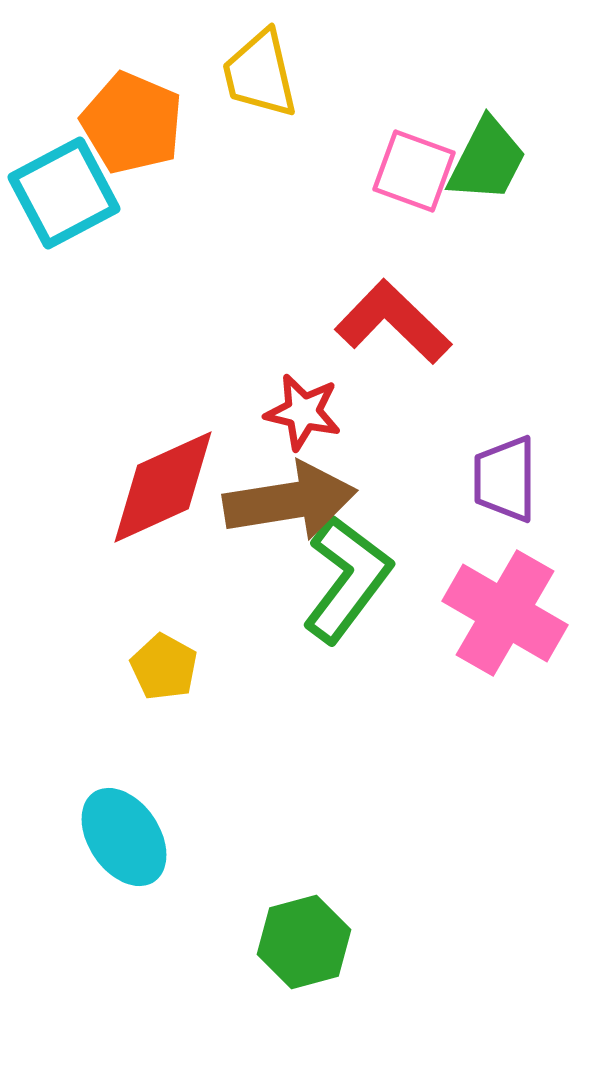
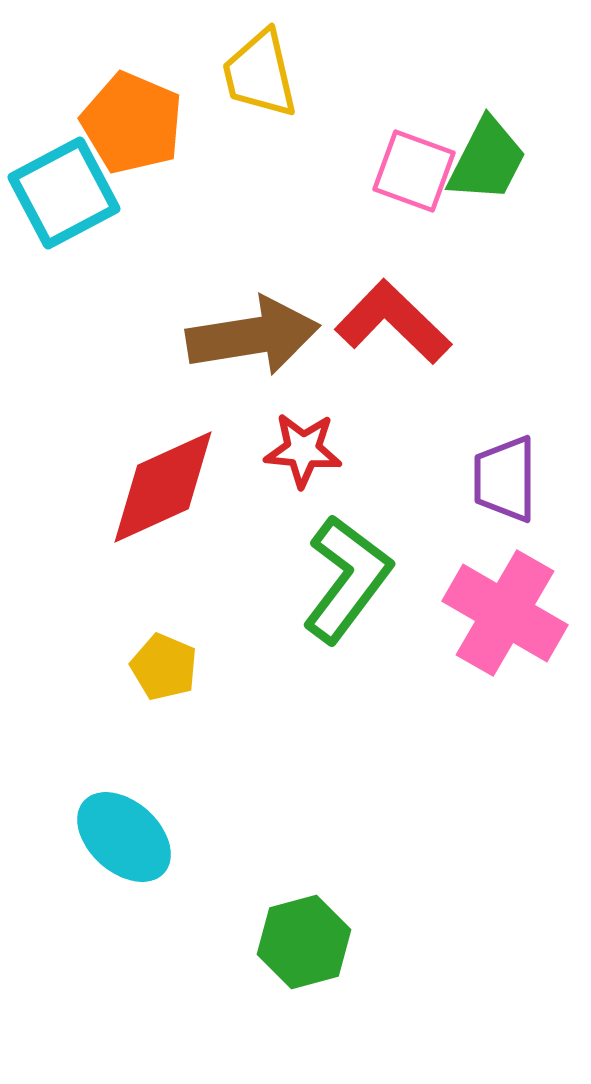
red star: moved 38 px down; rotated 8 degrees counterclockwise
brown arrow: moved 37 px left, 165 px up
yellow pentagon: rotated 6 degrees counterclockwise
cyan ellipse: rotated 14 degrees counterclockwise
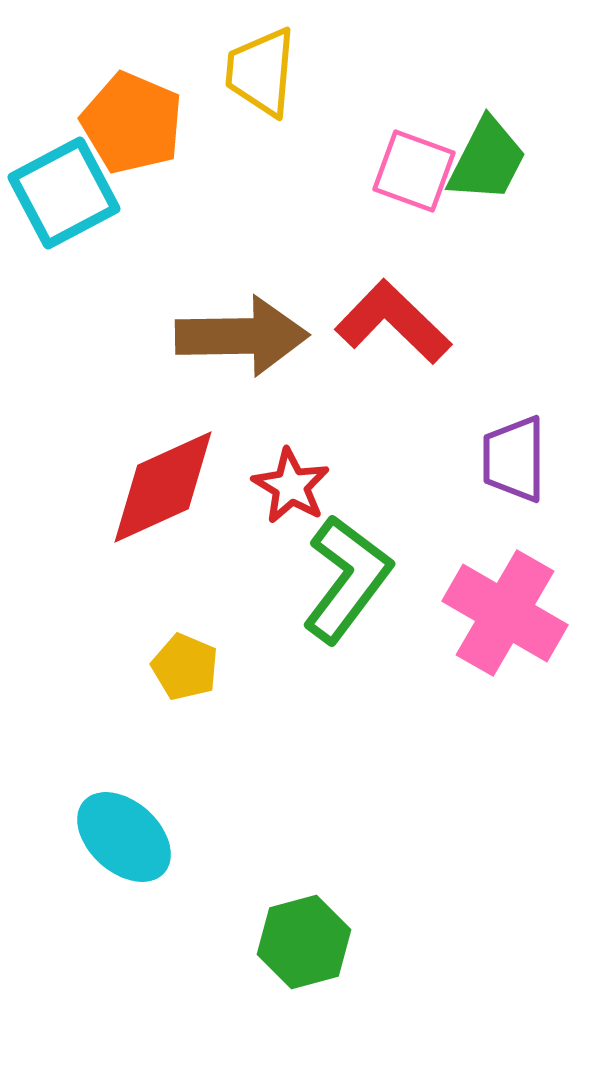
yellow trapezoid: moved 1 px right, 2 px up; rotated 18 degrees clockwise
brown arrow: moved 11 px left; rotated 8 degrees clockwise
red star: moved 12 px left, 36 px down; rotated 26 degrees clockwise
purple trapezoid: moved 9 px right, 20 px up
yellow pentagon: moved 21 px right
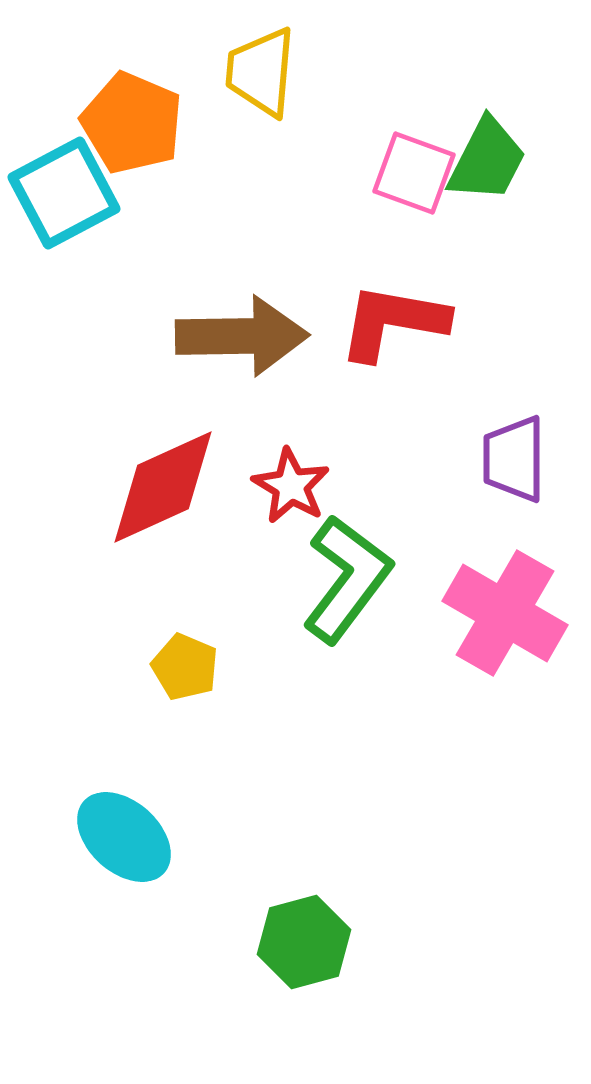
pink square: moved 2 px down
red L-shape: rotated 34 degrees counterclockwise
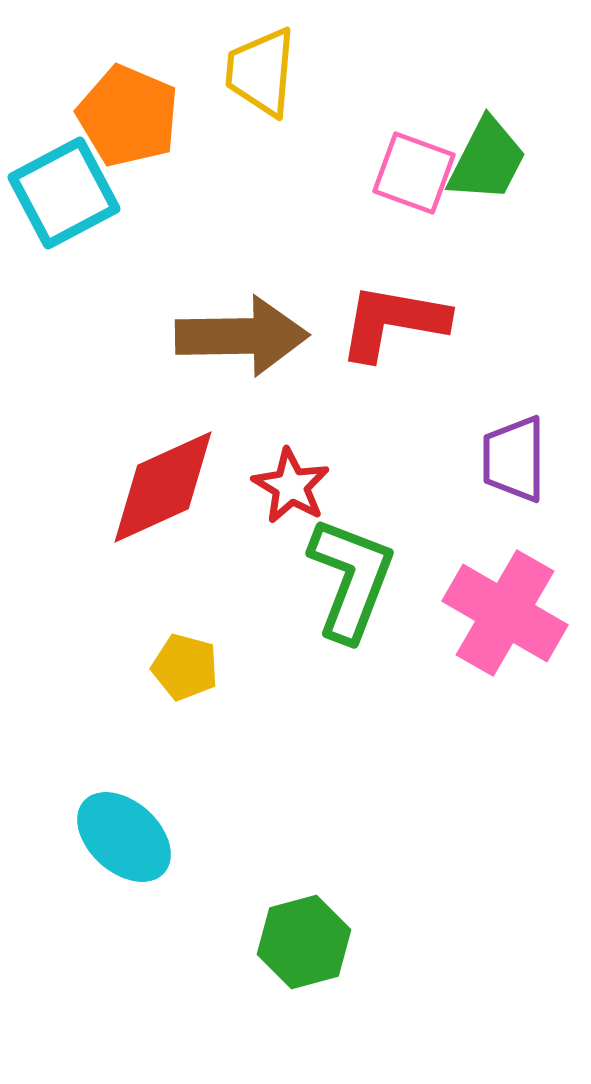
orange pentagon: moved 4 px left, 7 px up
green L-shape: moved 4 px right; rotated 16 degrees counterclockwise
yellow pentagon: rotated 8 degrees counterclockwise
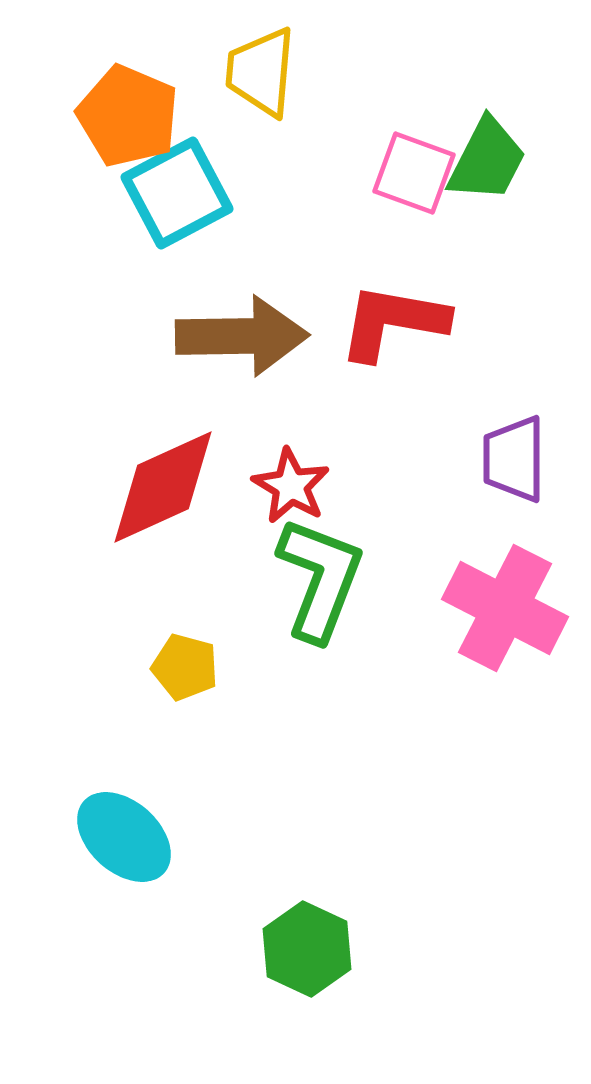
cyan square: moved 113 px right
green L-shape: moved 31 px left
pink cross: moved 5 px up; rotated 3 degrees counterclockwise
green hexagon: moved 3 px right, 7 px down; rotated 20 degrees counterclockwise
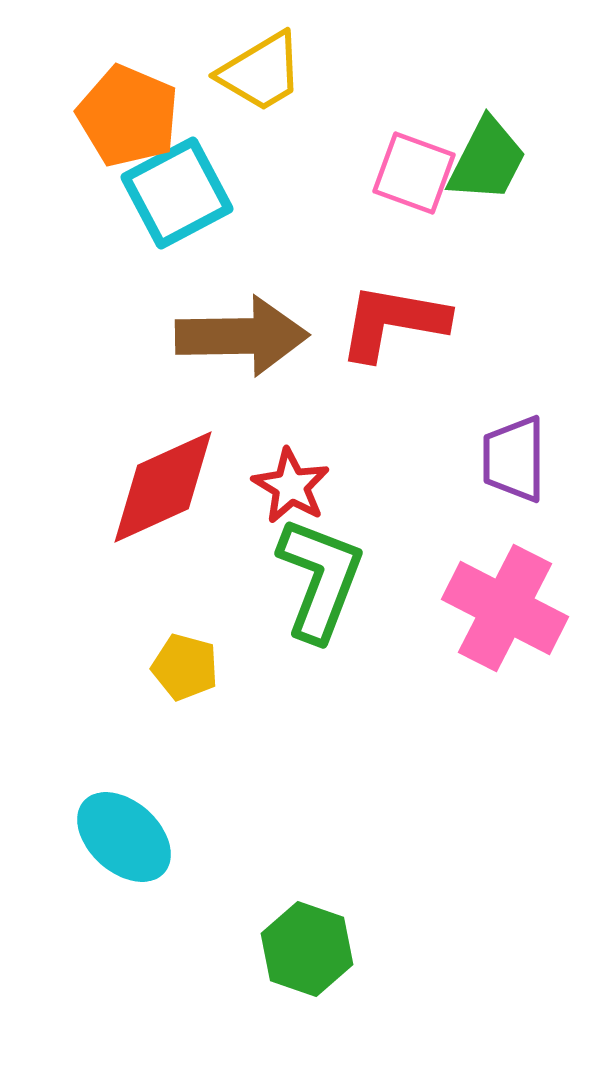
yellow trapezoid: rotated 126 degrees counterclockwise
green hexagon: rotated 6 degrees counterclockwise
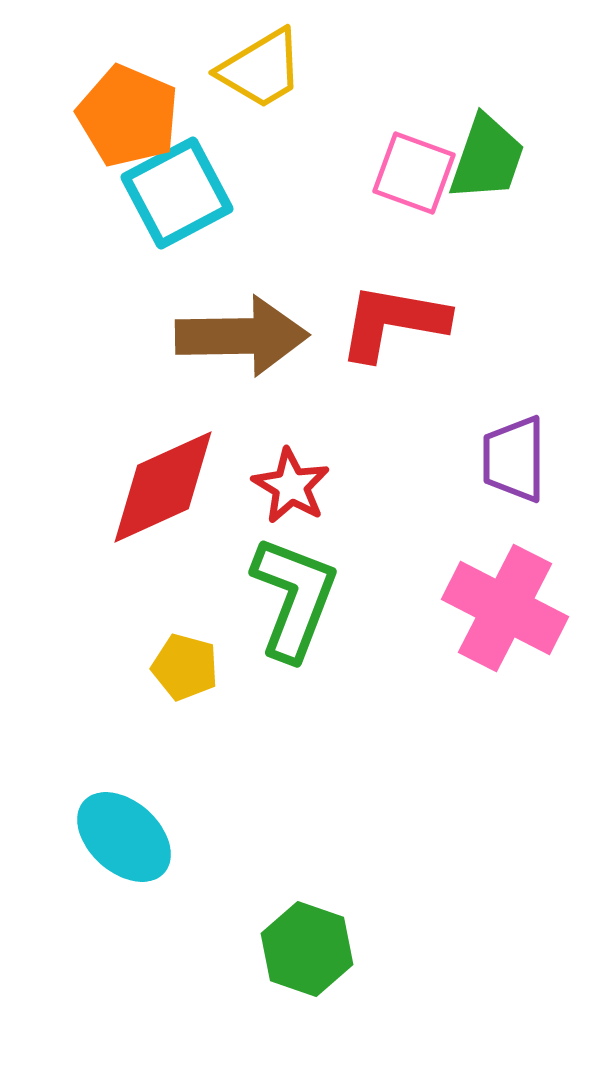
yellow trapezoid: moved 3 px up
green trapezoid: moved 2 px up; rotated 8 degrees counterclockwise
green L-shape: moved 26 px left, 19 px down
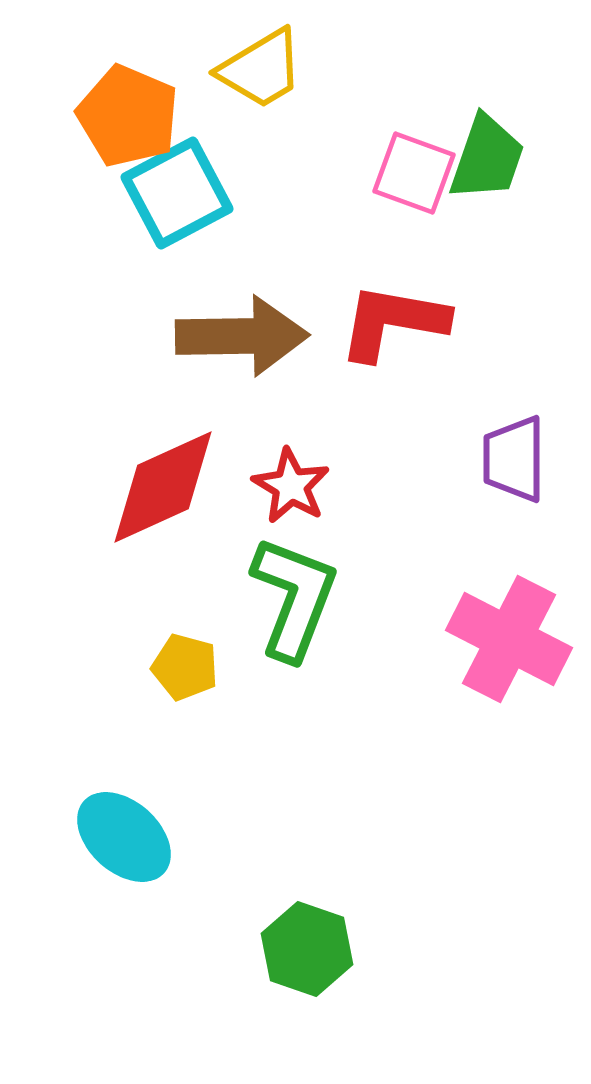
pink cross: moved 4 px right, 31 px down
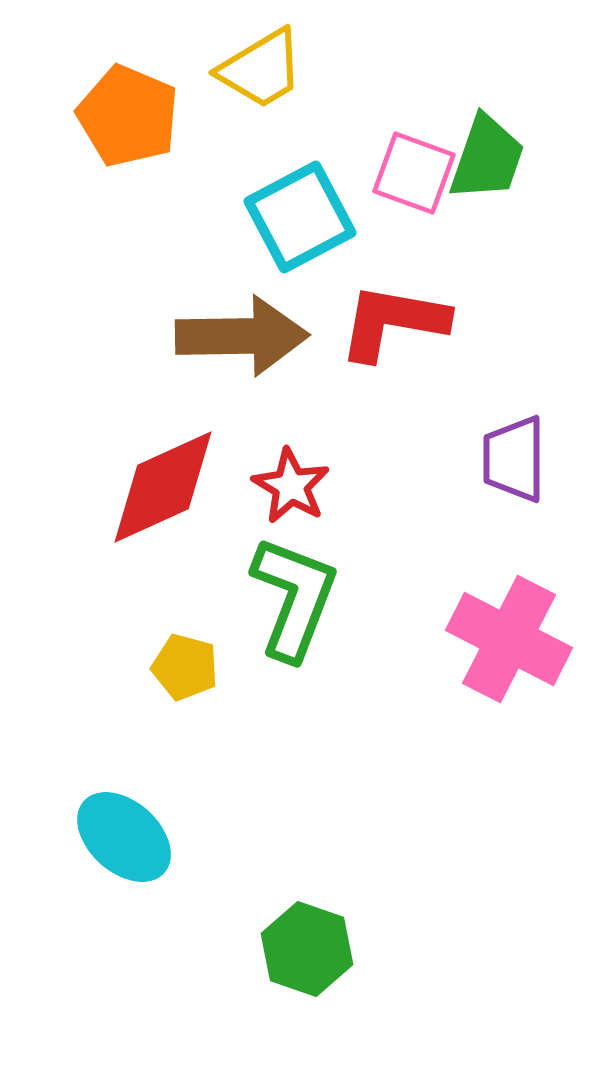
cyan square: moved 123 px right, 24 px down
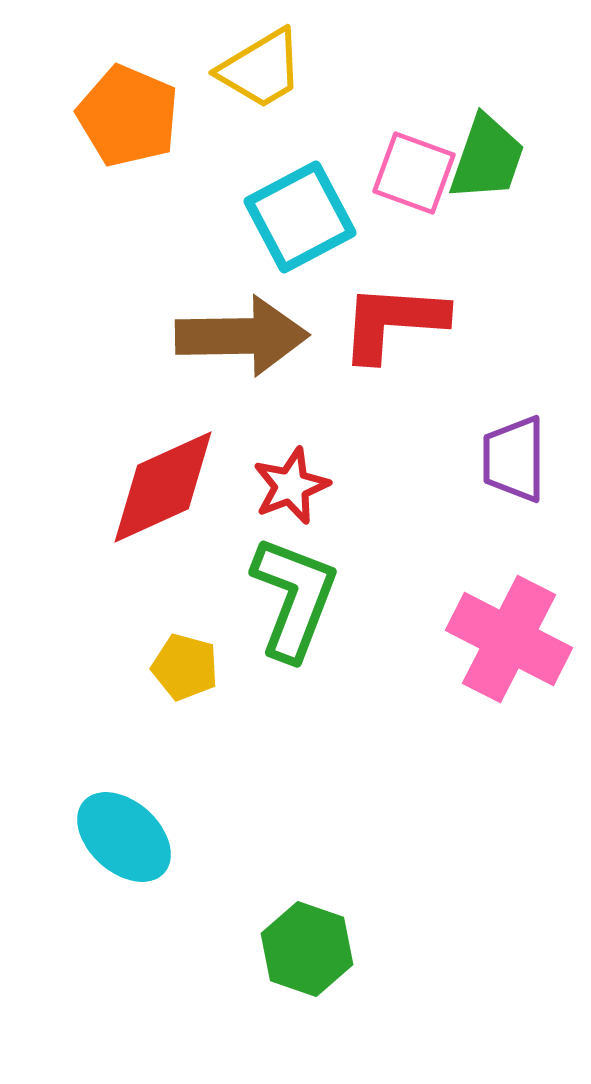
red L-shape: rotated 6 degrees counterclockwise
red star: rotated 20 degrees clockwise
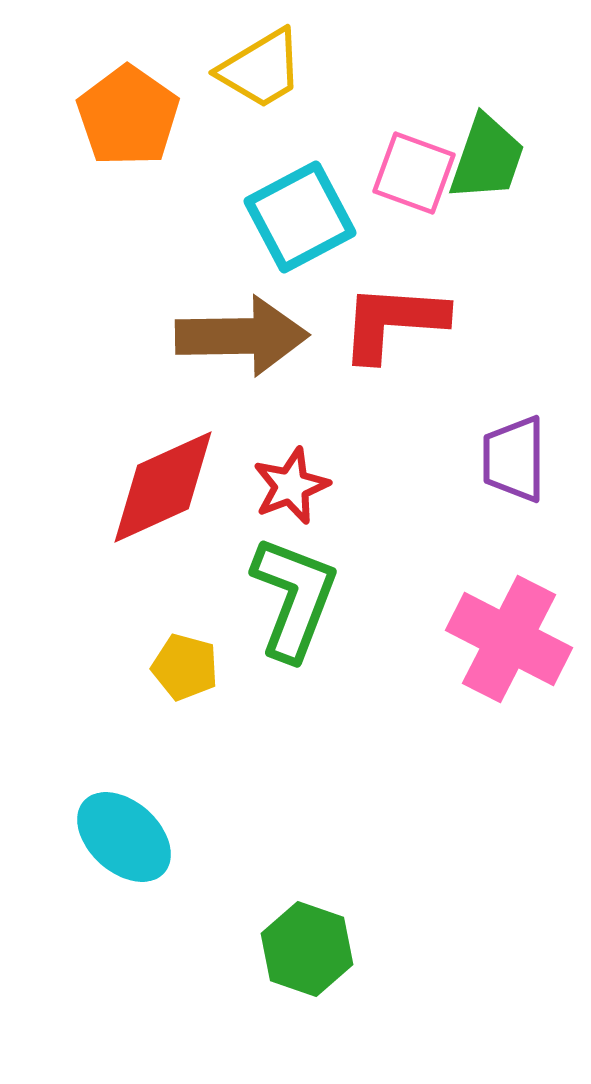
orange pentagon: rotated 12 degrees clockwise
